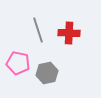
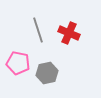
red cross: rotated 20 degrees clockwise
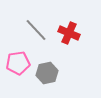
gray line: moved 2 px left; rotated 25 degrees counterclockwise
pink pentagon: rotated 20 degrees counterclockwise
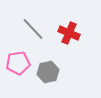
gray line: moved 3 px left, 1 px up
gray hexagon: moved 1 px right, 1 px up
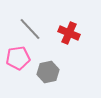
gray line: moved 3 px left
pink pentagon: moved 5 px up
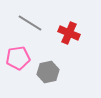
gray line: moved 6 px up; rotated 15 degrees counterclockwise
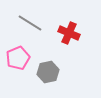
pink pentagon: rotated 15 degrees counterclockwise
